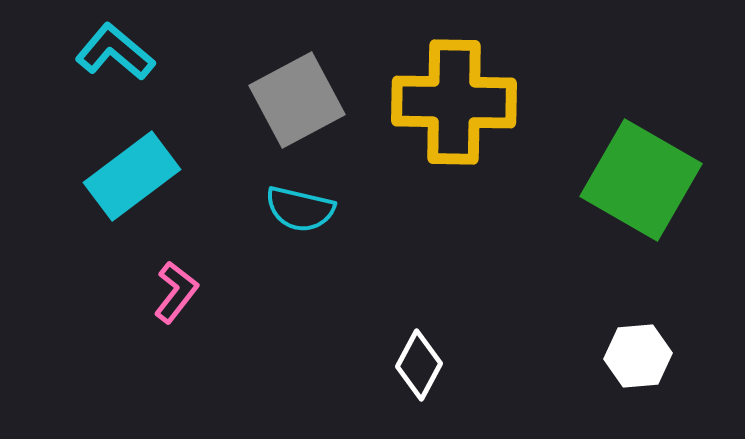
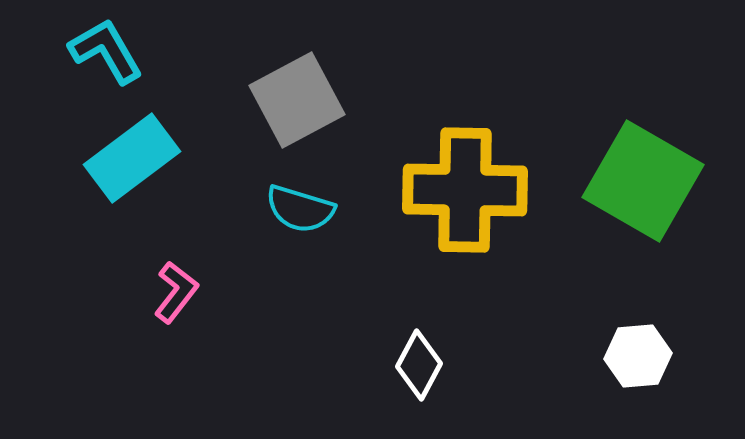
cyan L-shape: moved 9 px left, 1 px up; rotated 20 degrees clockwise
yellow cross: moved 11 px right, 88 px down
cyan rectangle: moved 18 px up
green square: moved 2 px right, 1 px down
cyan semicircle: rotated 4 degrees clockwise
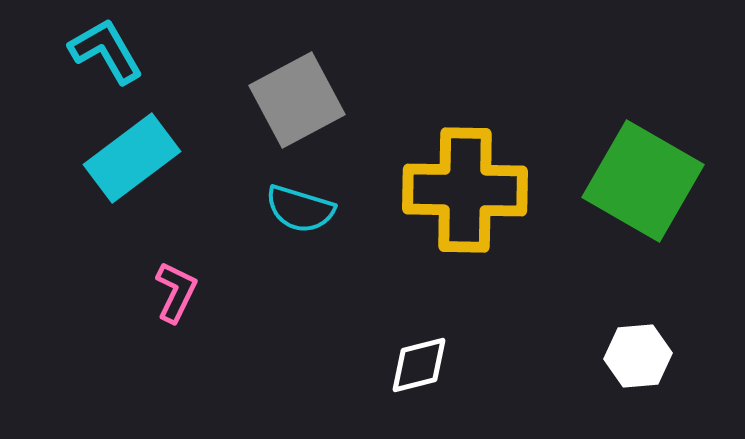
pink L-shape: rotated 12 degrees counterclockwise
white diamond: rotated 48 degrees clockwise
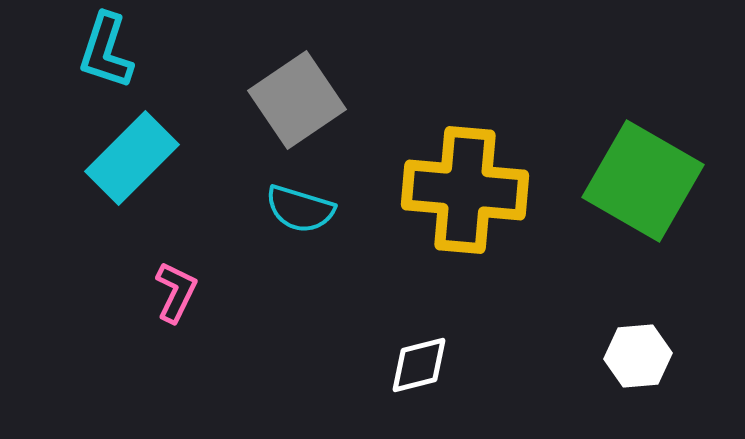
cyan L-shape: rotated 132 degrees counterclockwise
gray square: rotated 6 degrees counterclockwise
cyan rectangle: rotated 8 degrees counterclockwise
yellow cross: rotated 4 degrees clockwise
